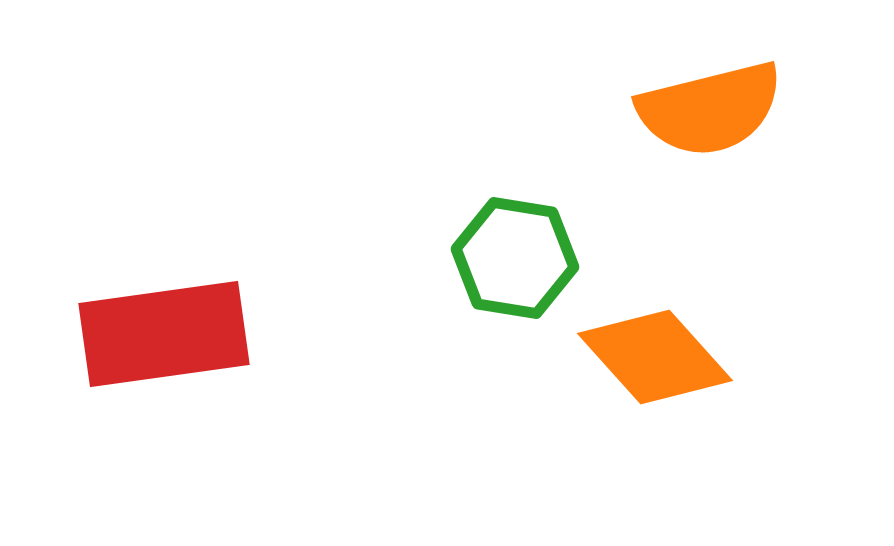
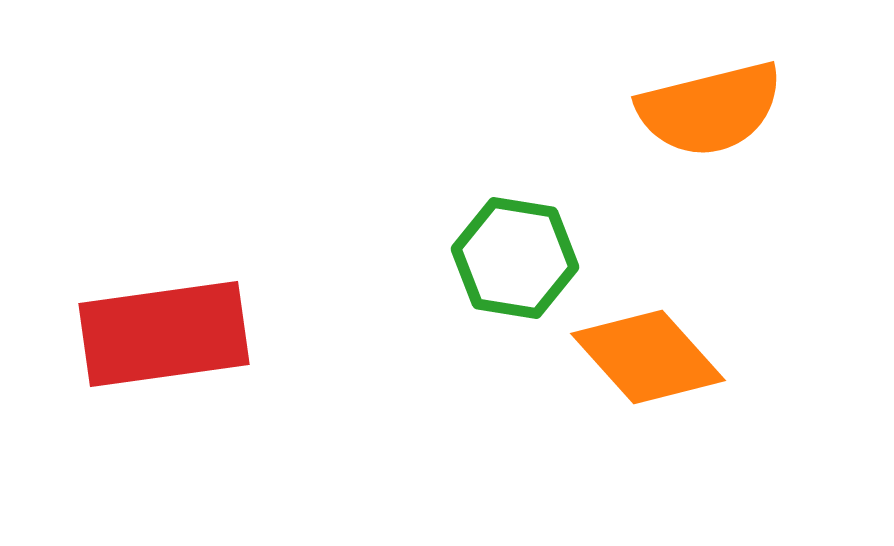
orange diamond: moved 7 px left
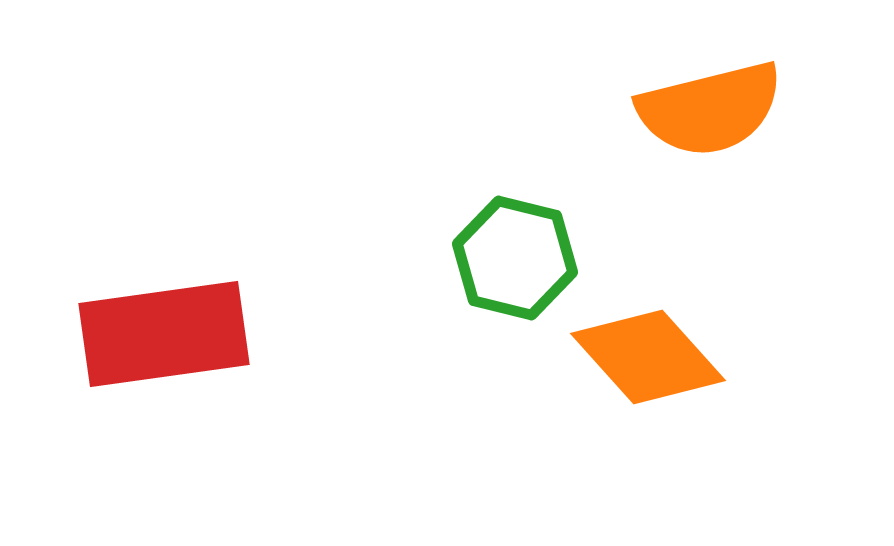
green hexagon: rotated 5 degrees clockwise
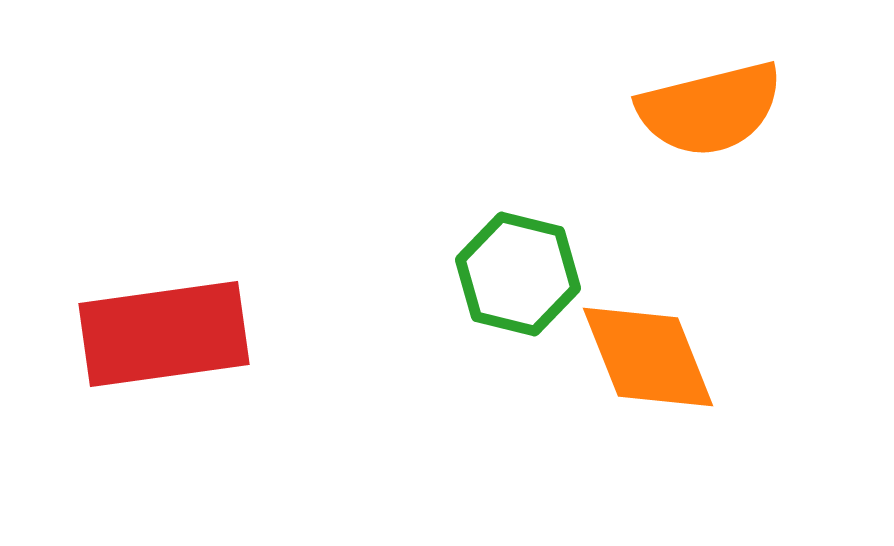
green hexagon: moved 3 px right, 16 px down
orange diamond: rotated 20 degrees clockwise
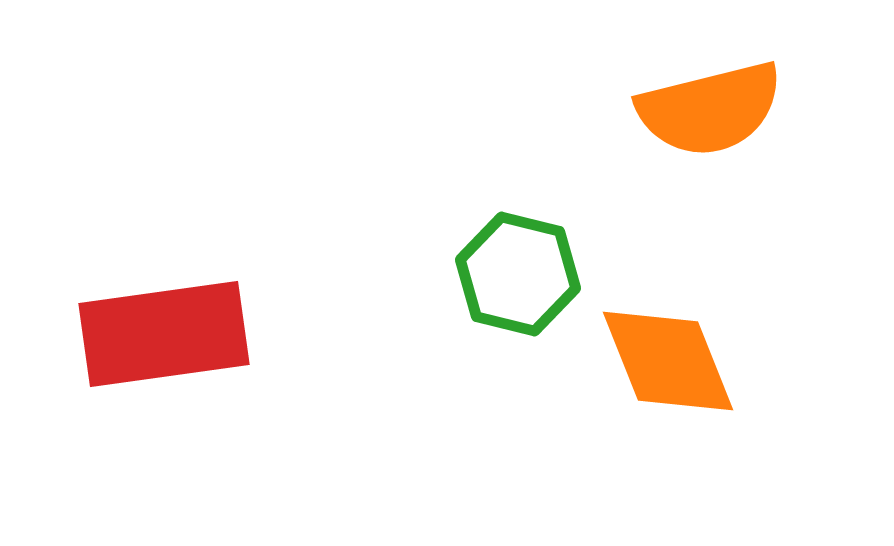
orange diamond: moved 20 px right, 4 px down
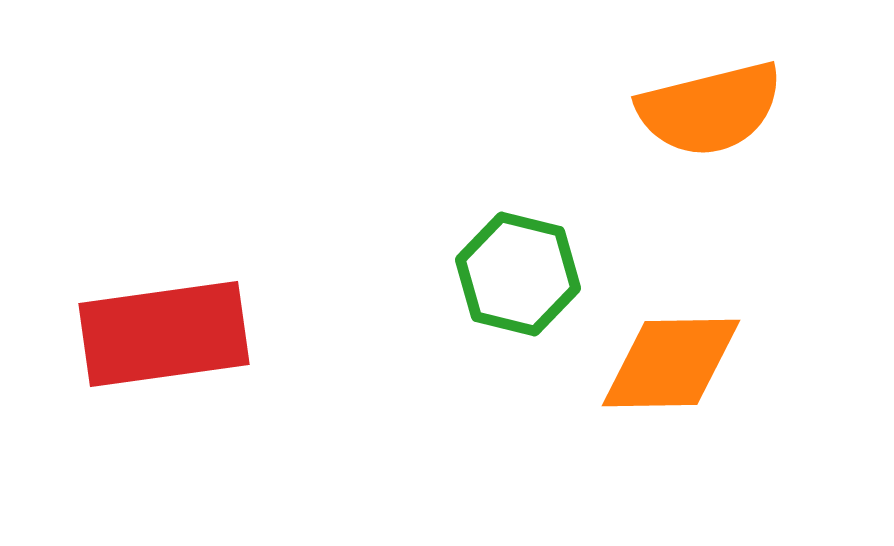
orange diamond: moved 3 px right, 2 px down; rotated 69 degrees counterclockwise
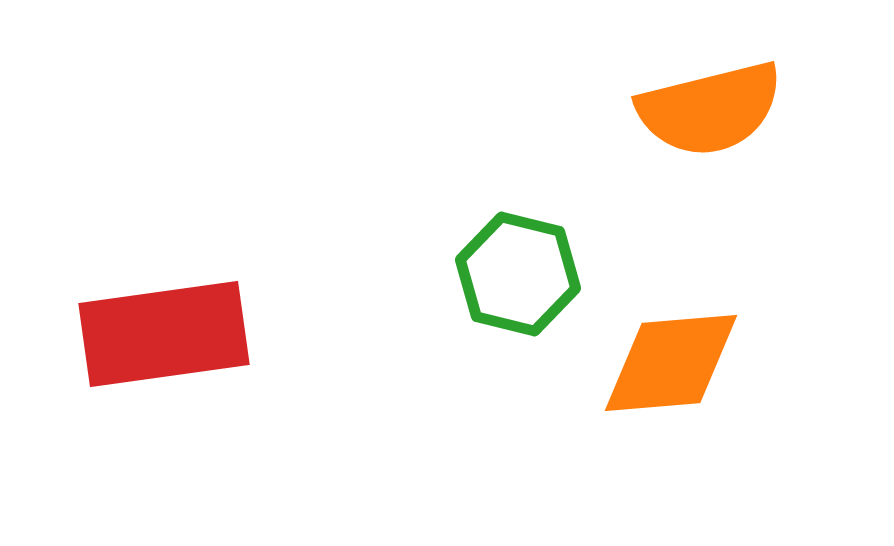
orange diamond: rotated 4 degrees counterclockwise
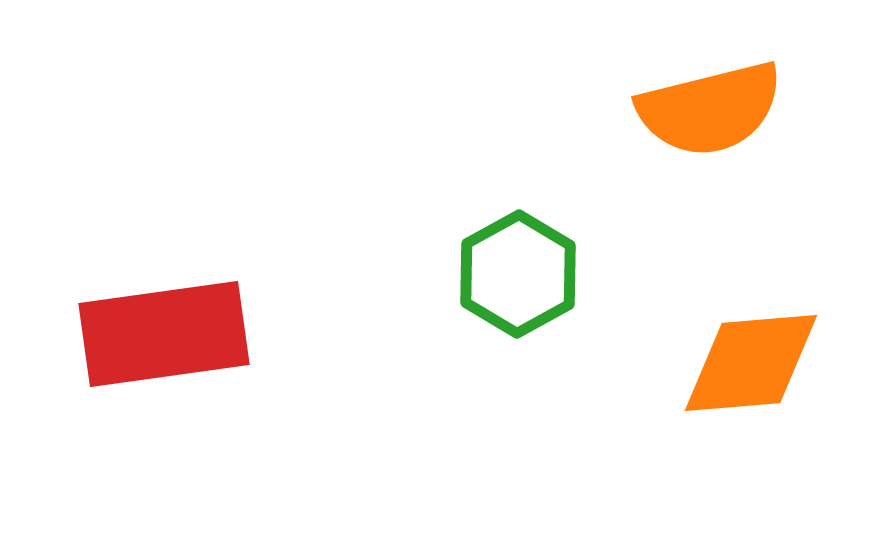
green hexagon: rotated 17 degrees clockwise
orange diamond: moved 80 px right
